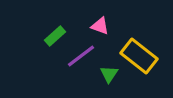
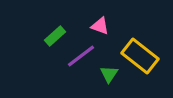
yellow rectangle: moved 1 px right
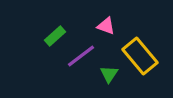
pink triangle: moved 6 px right
yellow rectangle: rotated 12 degrees clockwise
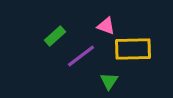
yellow rectangle: moved 7 px left, 7 px up; rotated 51 degrees counterclockwise
green triangle: moved 7 px down
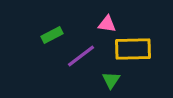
pink triangle: moved 1 px right, 2 px up; rotated 12 degrees counterclockwise
green rectangle: moved 3 px left, 1 px up; rotated 15 degrees clockwise
green triangle: moved 2 px right, 1 px up
